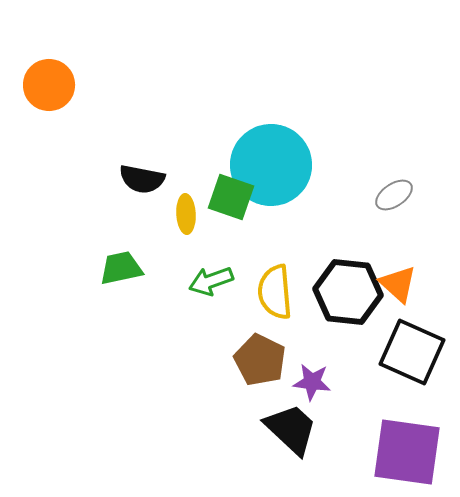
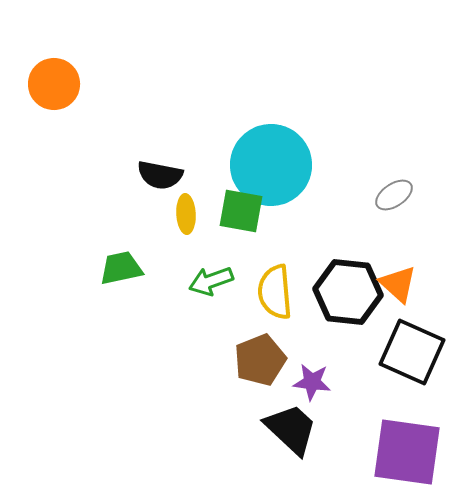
orange circle: moved 5 px right, 1 px up
black semicircle: moved 18 px right, 4 px up
green square: moved 10 px right, 14 px down; rotated 9 degrees counterclockwise
brown pentagon: rotated 24 degrees clockwise
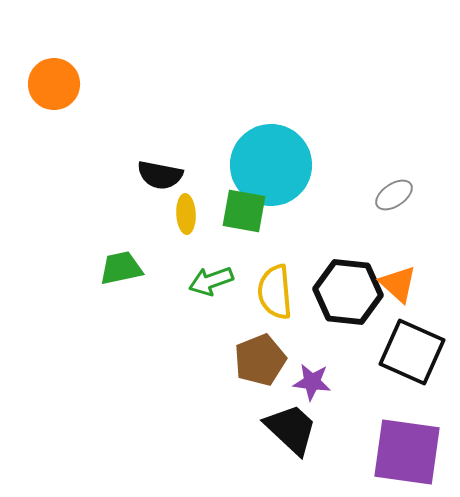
green square: moved 3 px right
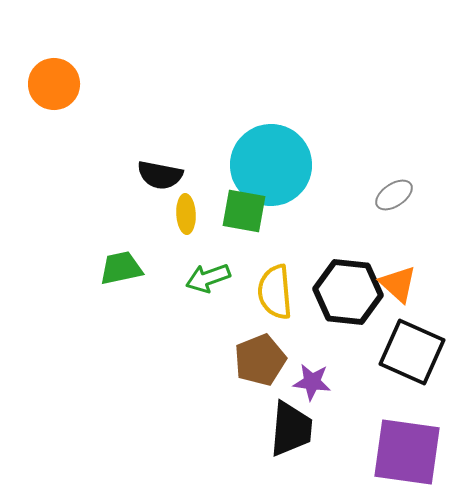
green arrow: moved 3 px left, 3 px up
black trapezoid: rotated 52 degrees clockwise
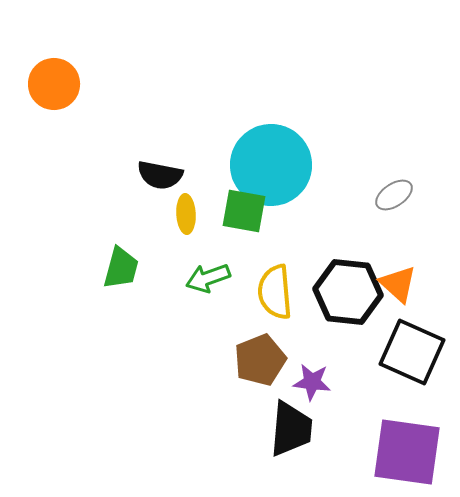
green trapezoid: rotated 117 degrees clockwise
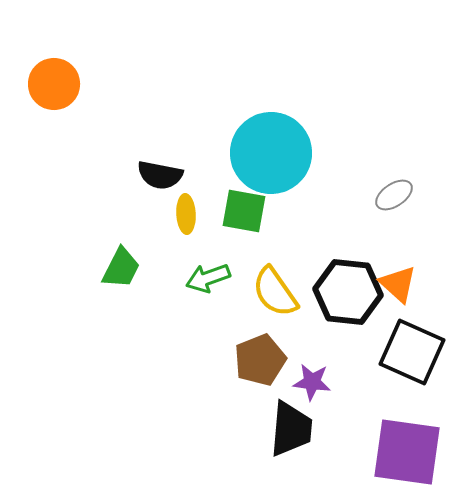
cyan circle: moved 12 px up
green trapezoid: rotated 12 degrees clockwise
yellow semicircle: rotated 30 degrees counterclockwise
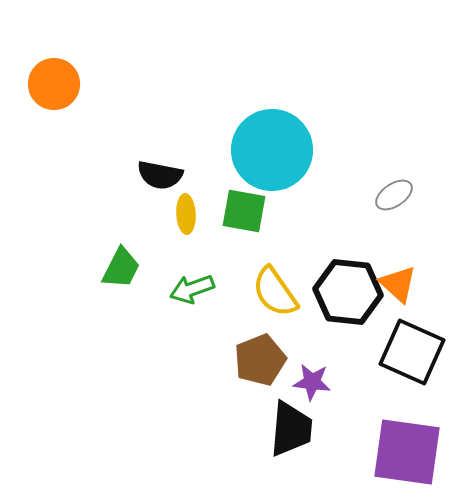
cyan circle: moved 1 px right, 3 px up
green arrow: moved 16 px left, 11 px down
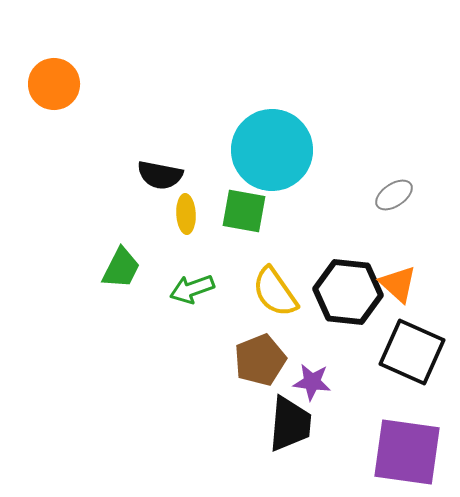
black trapezoid: moved 1 px left, 5 px up
